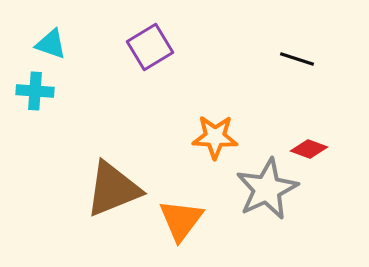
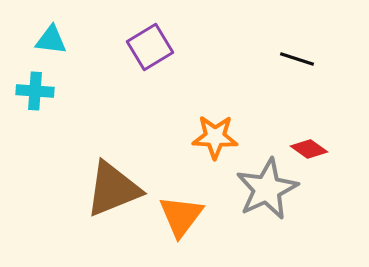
cyan triangle: moved 4 px up; rotated 12 degrees counterclockwise
red diamond: rotated 15 degrees clockwise
orange triangle: moved 4 px up
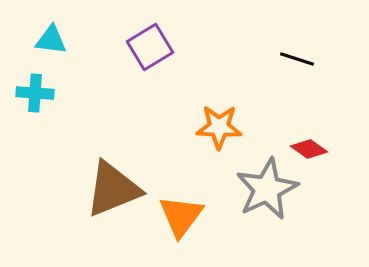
cyan cross: moved 2 px down
orange star: moved 4 px right, 10 px up
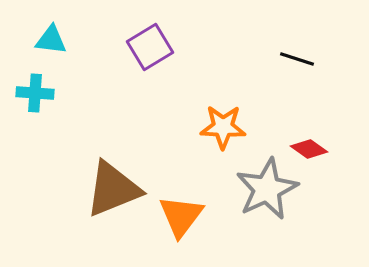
orange star: moved 4 px right
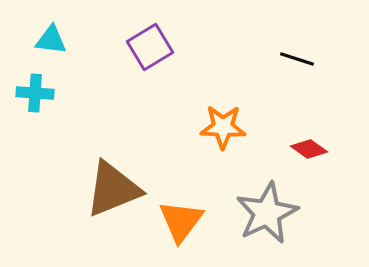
gray star: moved 24 px down
orange triangle: moved 5 px down
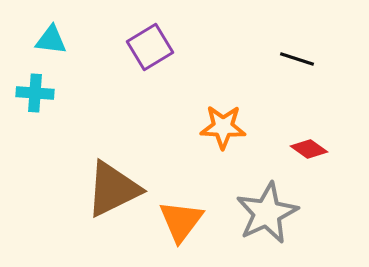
brown triangle: rotated 4 degrees counterclockwise
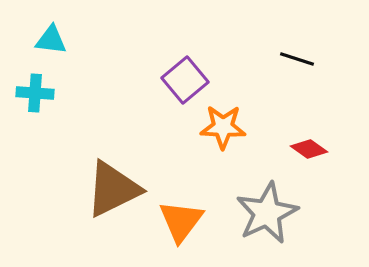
purple square: moved 35 px right, 33 px down; rotated 9 degrees counterclockwise
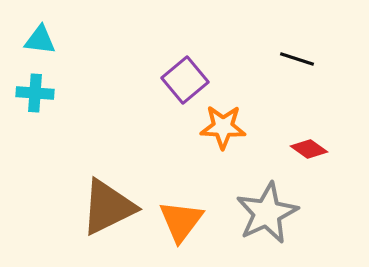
cyan triangle: moved 11 px left
brown triangle: moved 5 px left, 18 px down
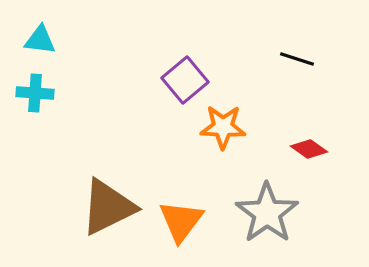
gray star: rotated 10 degrees counterclockwise
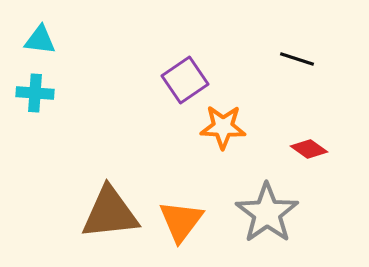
purple square: rotated 6 degrees clockwise
brown triangle: moved 2 px right, 6 px down; rotated 20 degrees clockwise
